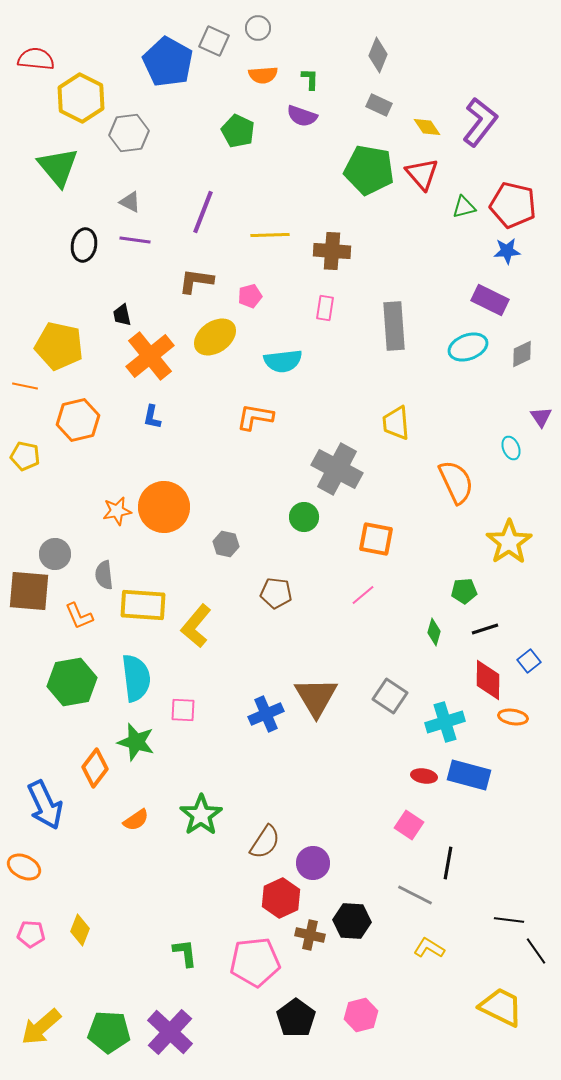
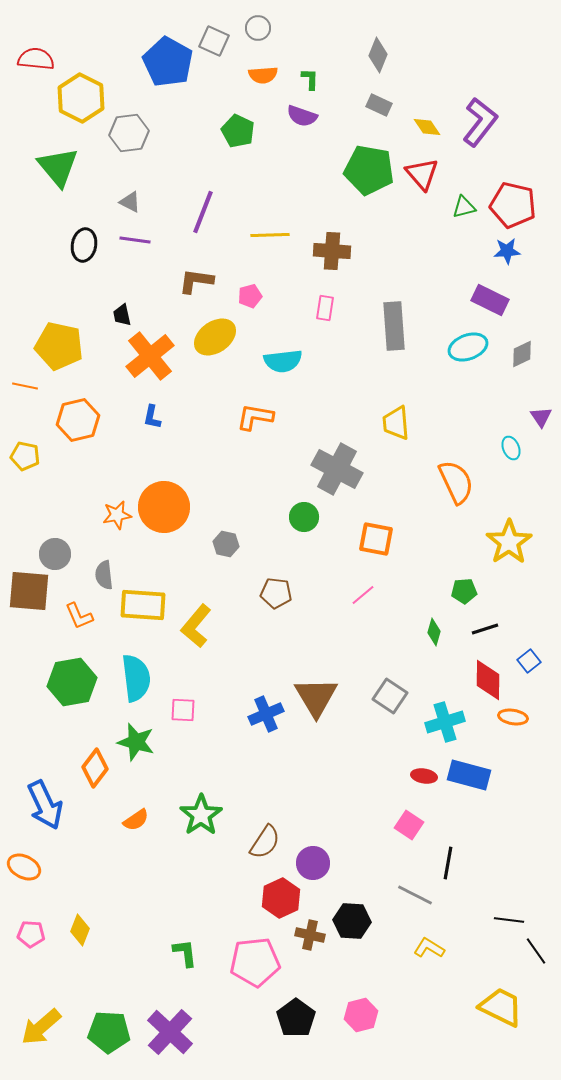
orange star at (117, 511): moved 4 px down
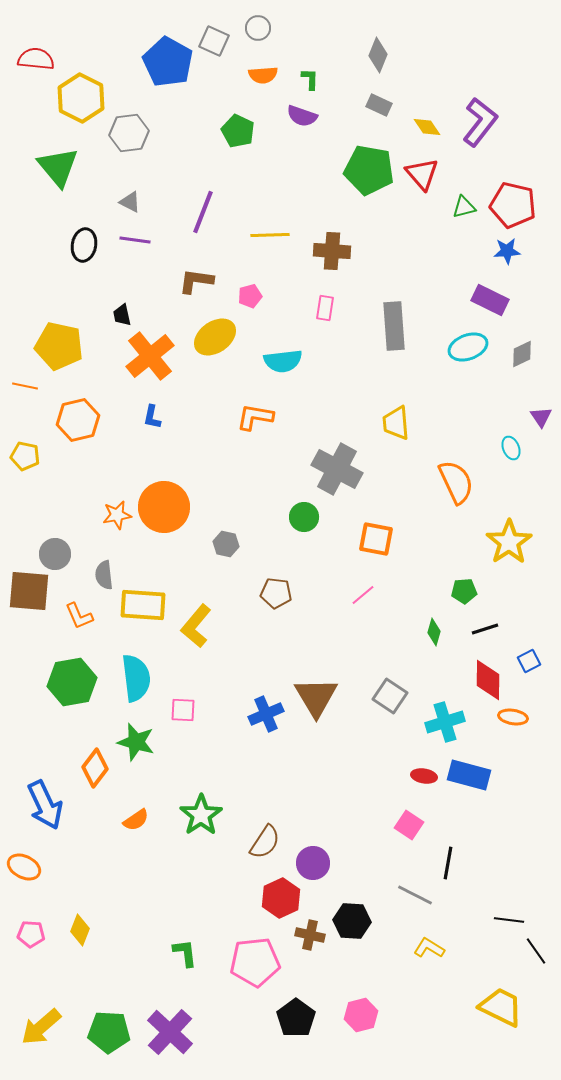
blue square at (529, 661): rotated 10 degrees clockwise
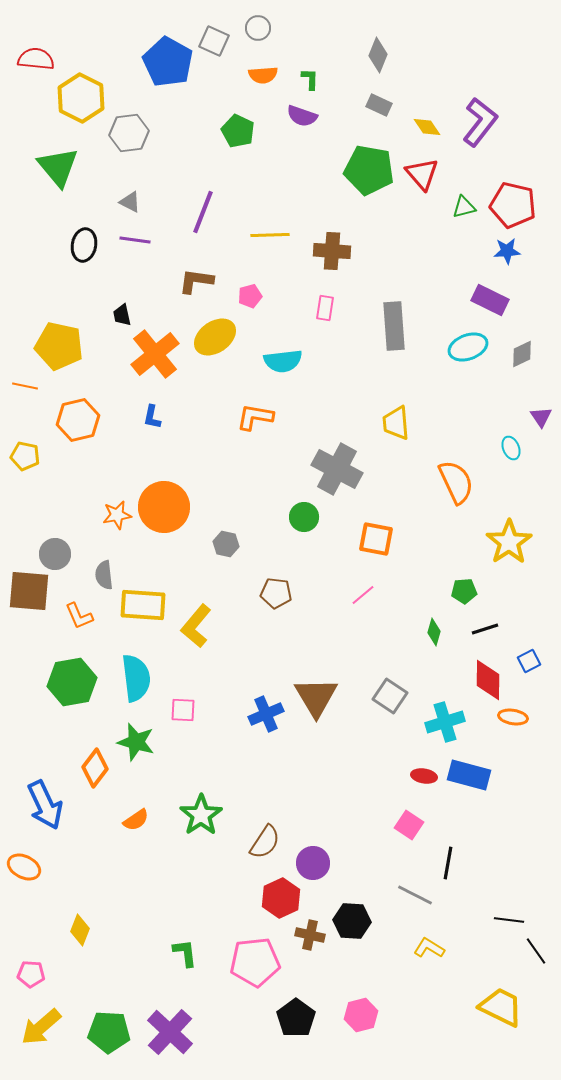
orange cross at (150, 356): moved 5 px right, 2 px up
pink pentagon at (31, 934): moved 40 px down
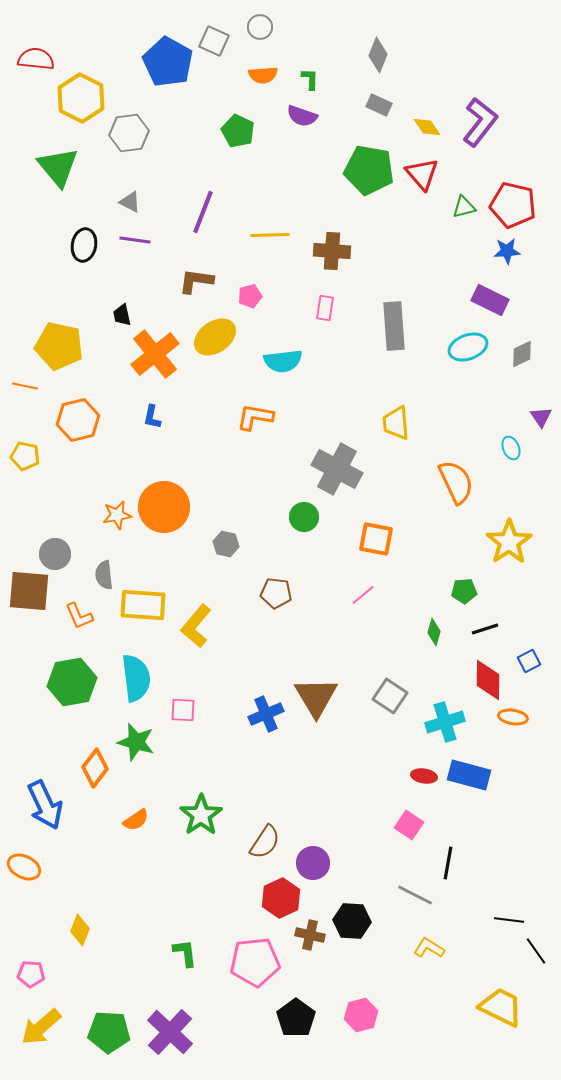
gray circle at (258, 28): moved 2 px right, 1 px up
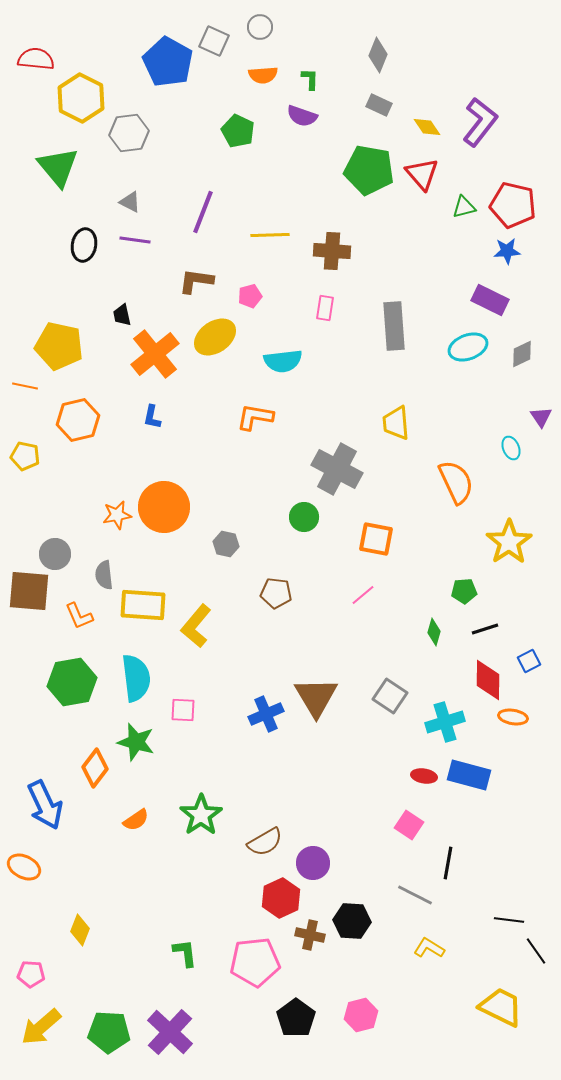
brown semicircle at (265, 842): rotated 27 degrees clockwise
